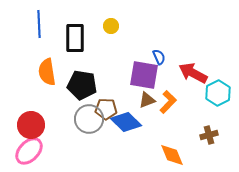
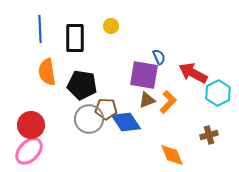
blue line: moved 1 px right, 5 px down
blue diamond: rotated 12 degrees clockwise
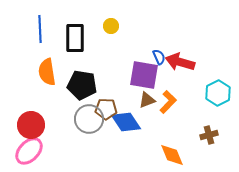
red arrow: moved 13 px left, 11 px up; rotated 12 degrees counterclockwise
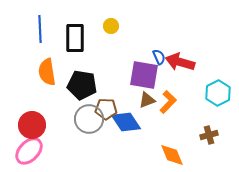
red circle: moved 1 px right
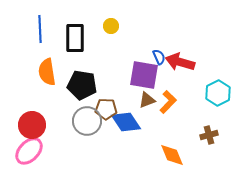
gray circle: moved 2 px left, 2 px down
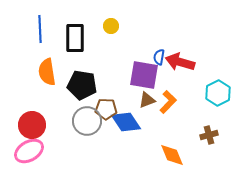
blue semicircle: rotated 147 degrees counterclockwise
pink ellipse: rotated 16 degrees clockwise
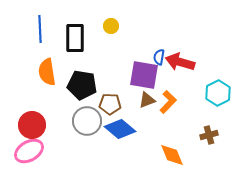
brown pentagon: moved 4 px right, 5 px up
blue diamond: moved 6 px left, 7 px down; rotated 16 degrees counterclockwise
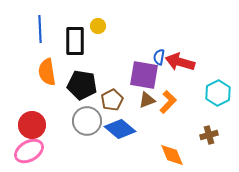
yellow circle: moved 13 px left
black rectangle: moved 3 px down
brown pentagon: moved 2 px right, 4 px up; rotated 30 degrees counterclockwise
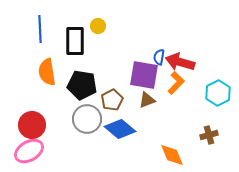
orange L-shape: moved 8 px right, 19 px up
gray circle: moved 2 px up
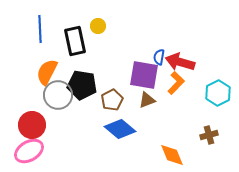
black rectangle: rotated 12 degrees counterclockwise
orange semicircle: rotated 36 degrees clockwise
gray circle: moved 29 px left, 24 px up
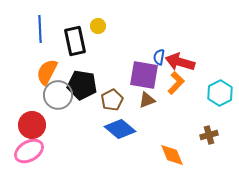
cyan hexagon: moved 2 px right
